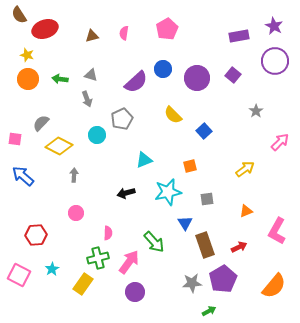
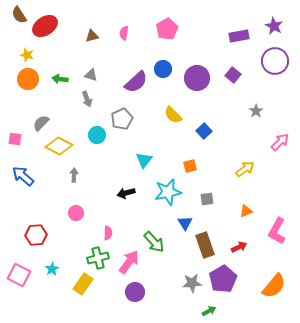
red ellipse at (45, 29): moved 3 px up; rotated 15 degrees counterclockwise
cyan triangle at (144, 160): rotated 30 degrees counterclockwise
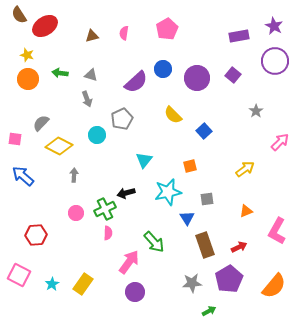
green arrow at (60, 79): moved 6 px up
blue triangle at (185, 223): moved 2 px right, 5 px up
green cross at (98, 258): moved 7 px right, 49 px up; rotated 10 degrees counterclockwise
cyan star at (52, 269): moved 15 px down
purple pentagon at (223, 279): moved 6 px right
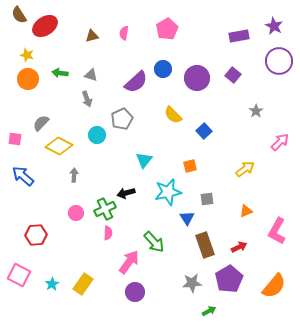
purple circle at (275, 61): moved 4 px right
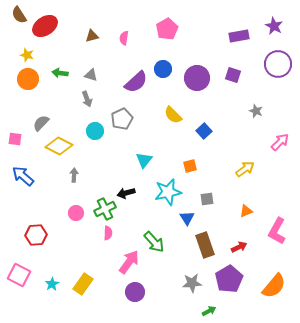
pink semicircle at (124, 33): moved 5 px down
purple circle at (279, 61): moved 1 px left, 3 px down
purple square at (233, 75): rotated 21 degrees counterclockwise
gray star at (256, 111): rotated 16 degrees counterclockwise
cyan circle at (97, 135): moved 2 px left, 4 px up
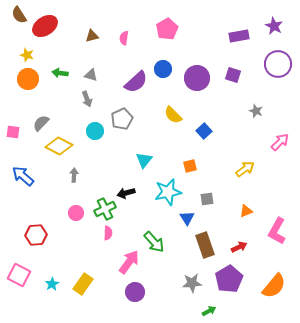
pink square at (15, 139): moved 2 px left, 7 px up
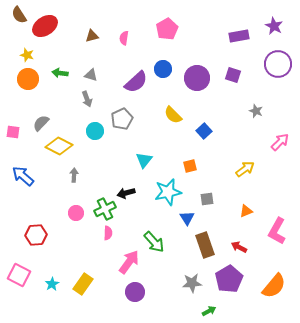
red arrow at (239, 247): rotated 126 degrees counterclockwise
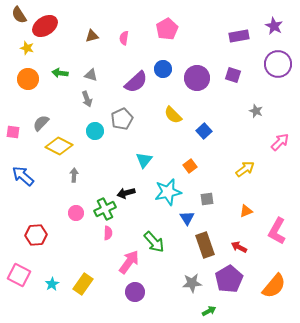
yellow star at (27, 55): moved 7 px up
orange square at (190, 166): rotated 24 degrees counterclockwise
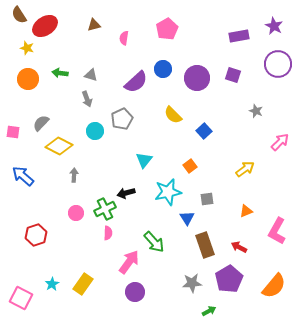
brown triangle at (92, 36): moved 2 px right, 11 px up
red hexagon at (36, 235): rotated 15 degrees counterclockwise
pink square at (19, 275): moved 2 px right, 23 px down
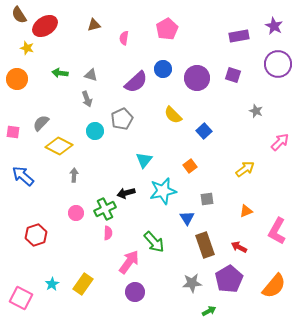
orange circle at (28, 79): moved 11 px left
cyan star at (168, 192): moved 5 px left, 1 px up
